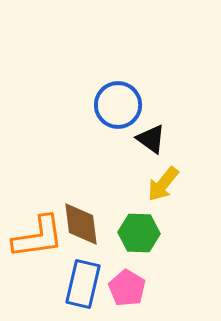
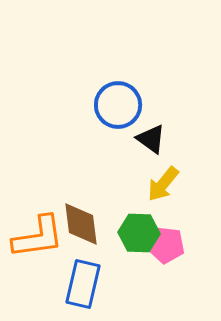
pink pentagon: moved 39 px right, 43 px up; rotated 24 degrees counterclockwise
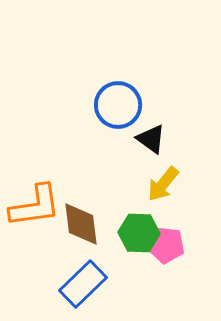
orange L-shape: moved 3 px left, 31 px up
blue rectangle: rotated 33 degrees clockwise
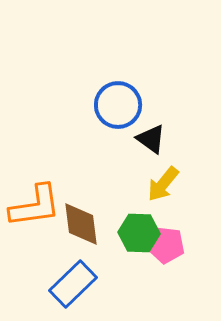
blue rectangle: moved 10 px left
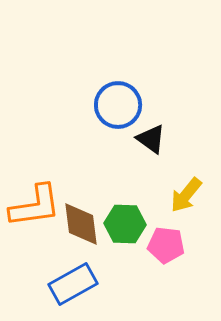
yellow arrow: moved 23 px right, 11 px down
green hexagon: moved 14 px left, 9 px up
blue rectangle: rotated 15 degrees clockwise
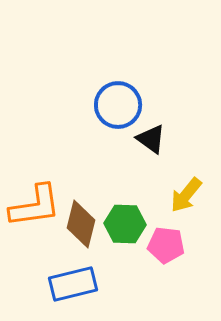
brown diamond: rotated 21 degrees clockwise
blue rectangle: rotated 15 degrees clockwise
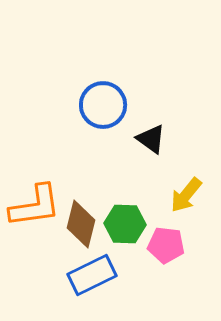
blue circle: moved 15 px left
blue rectangle: moved 19 px right, 9 px up; rotated 12 degrees counterclockwise
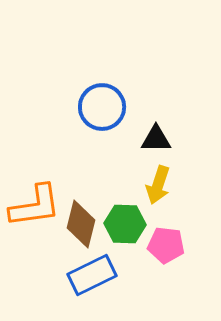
blue circle: moved 1 px left, 2 px down
black triangle: moved 5 px right; rotated 36 degrees counterclockwise
yellow arrow: moved 28 px left, 10 px up; rotated 21 degrees counterclockwise
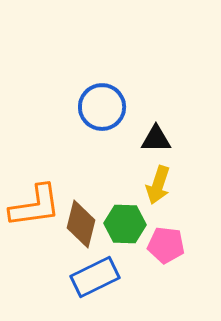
blue rectangle: moved 3 px right, 2 px down
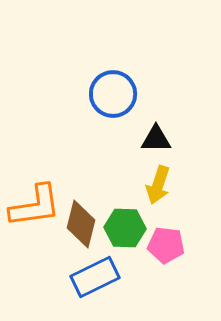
blue circle: moved 11 px right, 13 px up
green hexagon: moved 4 px down
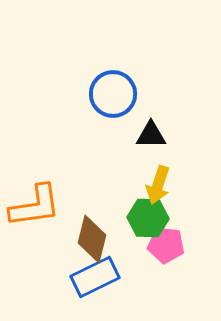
black triangle: moved 5 px left, 4 px up
brown diamond: moved 11 px right, 15 px down
green hexagon: moved 23 px right, 10 px up
